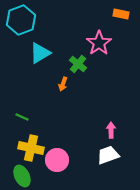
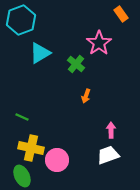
orange rectangle: rotated 42 degrees clockwise
green cross: moved 2 px left
orange arrow: moved 23 px right, 12 px down
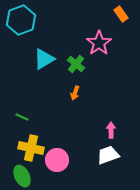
cyan triangle: moved 4 px right, 6 px down
orange arrow: moved 11 px left, 3 px up
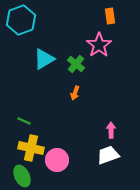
orange rectangle: moved 11 px left, 2 px down; rotated 28 degrees clockwise
pink star: moved 2 px down
green line: moved 2 px right, 4 px down
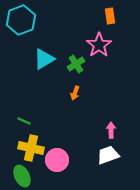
green cross: rotated 18 degrees clockwise
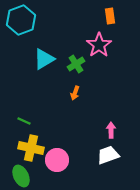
green ellipse: moved 1 px left
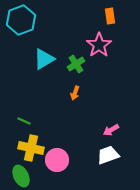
pink arrow: rotated 119 degrees counterclockwise
